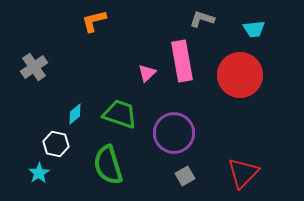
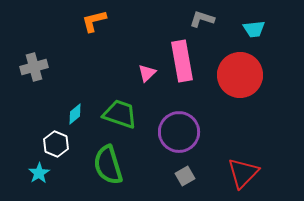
gray cross: rotated 20 degrees clockwise
purple circle: moved 5 px right, 1 px up
white hexagon: rotated 10 degrees clockwise
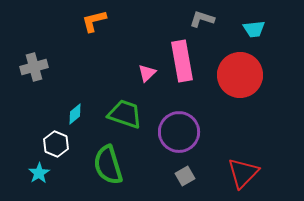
green trapezoid: moved 5 px right
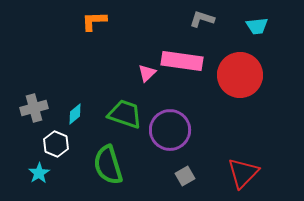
orange L-shape: rotated 12 degrees clockwise
cyan trapezoid: moved 3 px right, 3 px up
pink rectangle: rotated 72 degrees counterclockwise
gray cross: moved 41 px down
purple circle: moved 9 px left, 2 px up
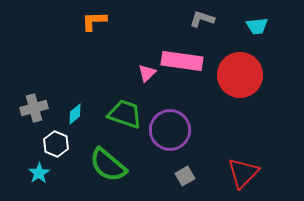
green semicircle: rotated 33 degrees counterclockwise
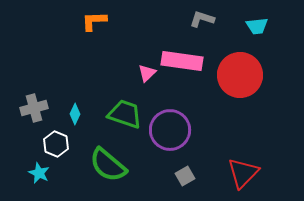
cyan diamond: rotated 25 degrees counterclockwise
cyan star: rotated 15 degrees counterclockwise
